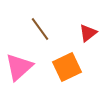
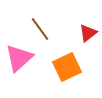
pink triangle: moved 9 px up
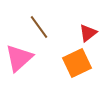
brown line: moved 1 px left, 2 px up
orange square: moved 10 px right, 4 px up
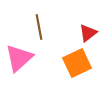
brown line: rotated 25 degrees clockwise
